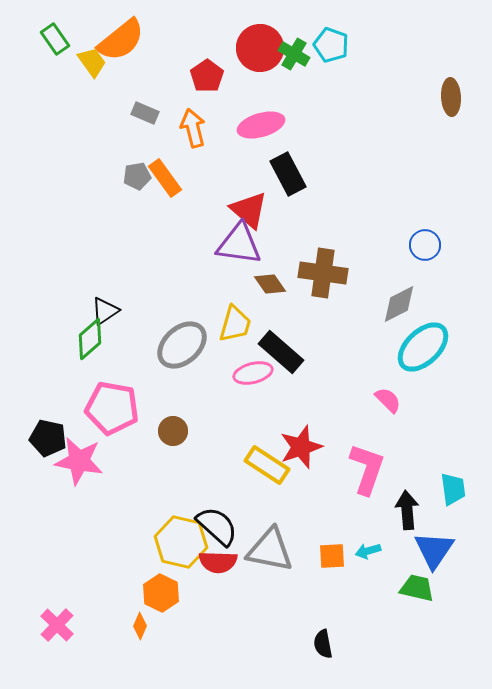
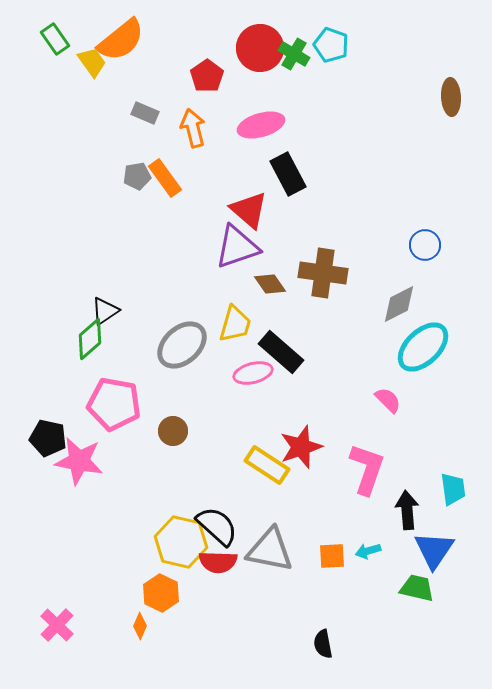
purple triangle at (239, 244): moved 2 px left, 3 px down; rotated 27 degrees counterclockwise
pink pentagon at (112, 408): moved 2 px right, 4 px up
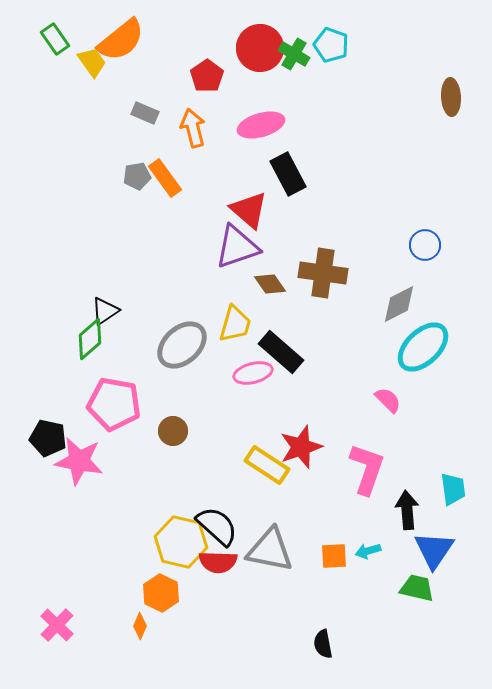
orange square at (332, 556): moved 2 px right
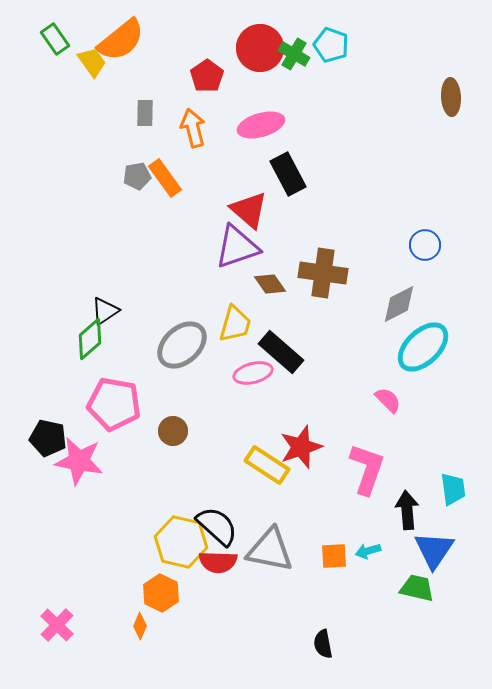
gray rectangle at (145, 113): rotated 68 degrees clockwise
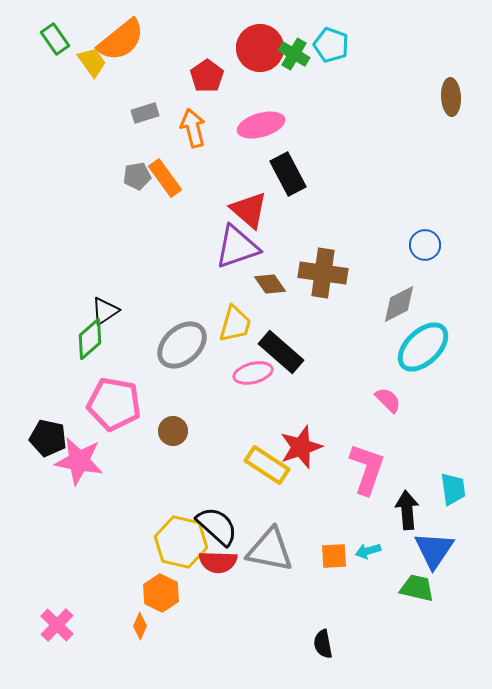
gray rectangle at (145, 113): rotated 72 degrees clockwise
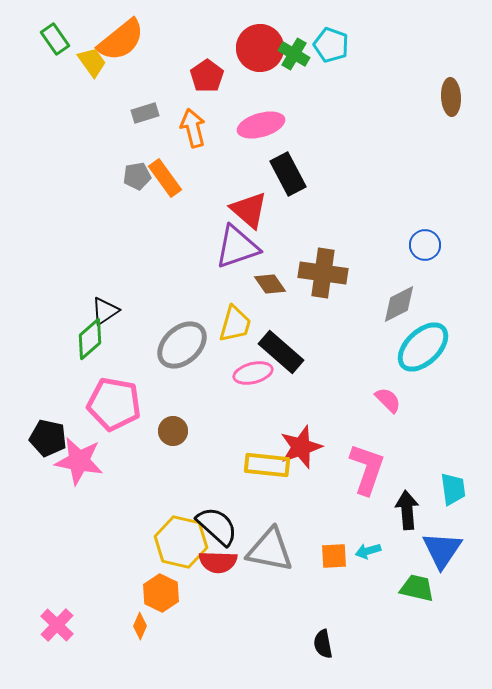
yellow rectangle at (267, 465): rotated 27 degrees counterclockwise
blue triangle at (434, 550): moved 8 px right
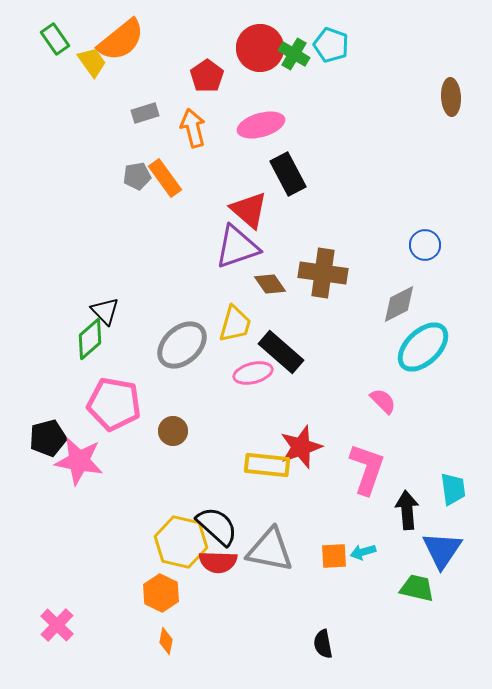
black triangle at (105, 311): rotated 40 degrees counterclockwise
pink semicircle at (388, 400): moved 5 px left, 1 px down
black pentagon at (48, 438): rotated 27 degrees counterclockwise
cyan arrow at (368, 551): moved 5 px left, 1 px down
orange diamond at (140, 626): moved 26 px right, 15 px down; rotated 12 degrees counterclockwise
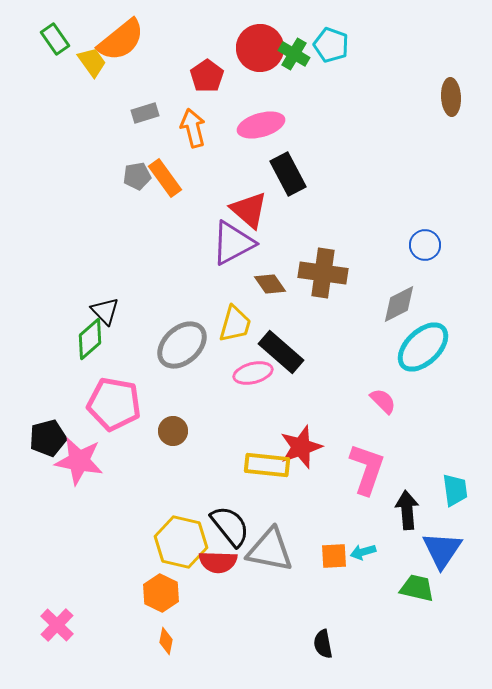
purple triangle at (237, 247): moved 4 px left, 4 px up; rotated 9 degrees counterclockwise
cyan trapezoid at (453, 489): moved 2 px right, 1 px down
black semicircle at (217, 526): moved 13 px right; rotated 9 degrees clockwise
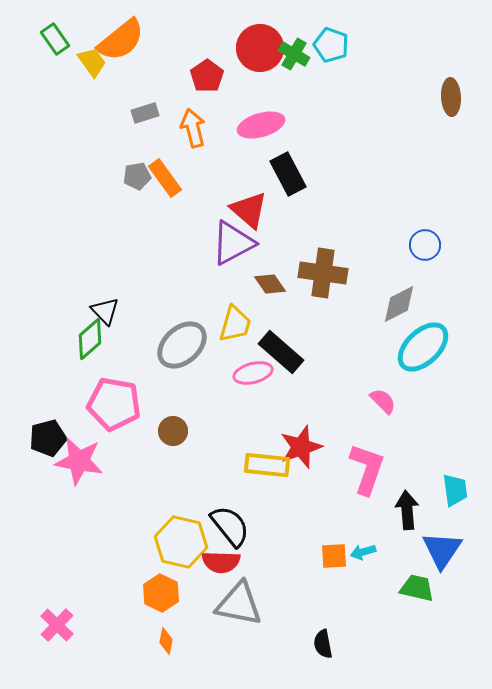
gray triangle at (270, 550): moved 31 px left, 54 px down
red semicircle at (218, 562): moved 3 px right
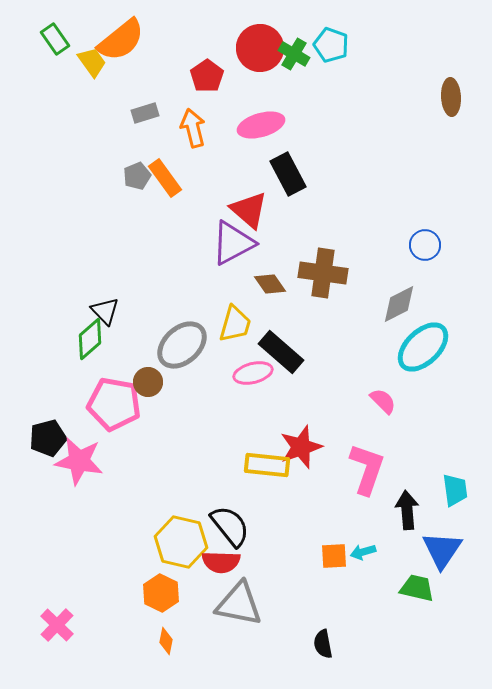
gray pentagon at (137, 176): rotated 12 degrees counterclockwise
brown circle at (173, 431): moved 25 px left, 49 px up
